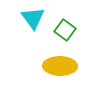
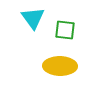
green square: rotated 30 degrees counterclockwise
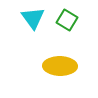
green square: moved 2 px right, 10 px up; rotated 25 degrees clockwise
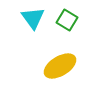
yellow ellipse: rotated 32 degrees counterclockwise
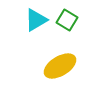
cyan triangle: moved 3 px right, 2 px down; rotated 35 degrees clockwise
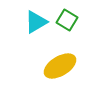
cyan triangle: moved 2 px down
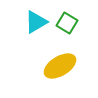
green square: moved 3 px down
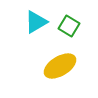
green square: moved 2 px right, 3 px down
